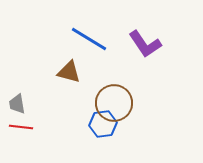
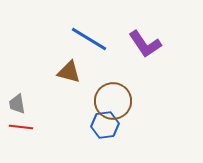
brown circle: moved 1 px left, 2 px up
blue hexagon: moved 2 px right, 1 px down
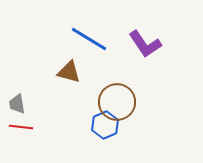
brown circle: moved 4 px right, 1 px down
blue hexagon: rotated 16 degrees counterclockwise
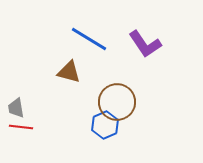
gray trapezoid: moved 1 px left, 4 px down
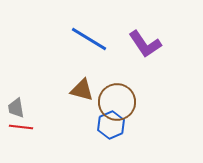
brown triangle: moved 13 px right, 18 px down
blue hexagon: moved 6 px right
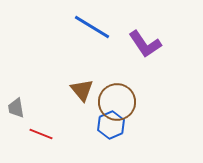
blue line: moved 3 px right, 12 px up
brown triangle: rotated 35 degrees clockwise
red line: moved 20 px right, 7 px down; rotated 15 degrees clockwise
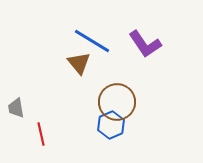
blue line: moved 14 px down
brown triangle: moved 3 px left, 27 px up
red line: rotated 55 degrees clockwise
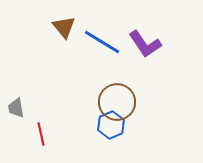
blue line: moved 10 px right, 1 px down
brown triangle: moved 15 px left, 36 px up
